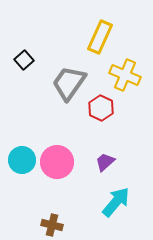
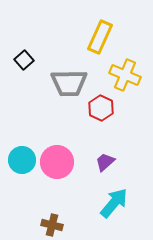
gray trapezoid: rotated 126 degrees counterclockwise
cyan arrow: moved 2 px left, 1 px down
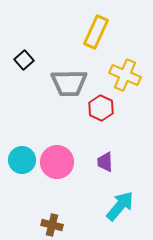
yellow rectangle: moved 4 px left, 5 px up
purple trapezoid: rotated 50 degrees counterclockwise
cyan arrow: moved 6 px right, 3 px down
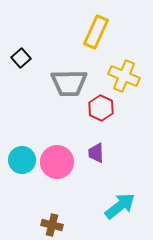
black square: moved 3 px left, 2 px up
yellow cross: moved 1 px left, 1 px down
purple trapezoid: moved 9 px left, 9 px up
cyan arrow: rotated 12 degrees clockwise
